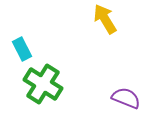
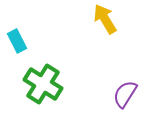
cyan rectangle: moved 5 px left, 8 px up
purple semicircle: moved 1 px left, 4 px up; rotated 80 degrees counterclockwise
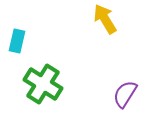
cyan rectangle: rotated 40 degrees clockwise
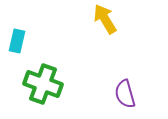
green cross: rotated 12 degrees counterclockwise
purple semicircle: rotated 48 degrees counterclockwise
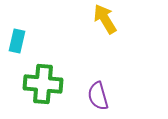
green cross: rotated 15 degrees counterclockwise
purple semicircle: moved 27 px left, 2 px down
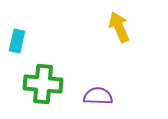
yellow arrow: moved 14 px right, 8 px down; rotated 8 degrees clockwise
purple semicircle: rotated 108 degrees clockwise
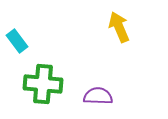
cyan rectangle: rotated 50 degrees counterclockwise
